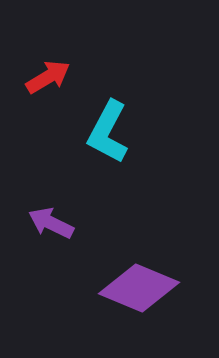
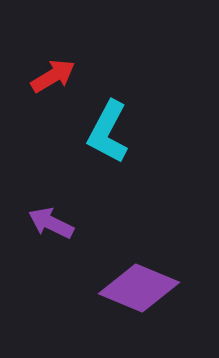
red arrow: moved 5 px right, 1 px up
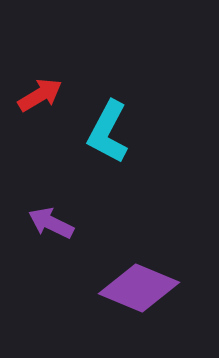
red arrow: moved 13 px left, 19 px down
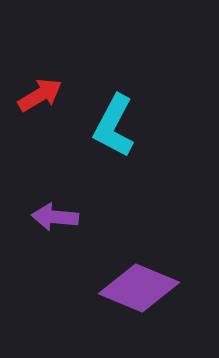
cyan L-shape: moved 6 px right, 6 px up
purple arrow: moved 4 px right, 6 px up; rotated 21 degrees counterclockwise
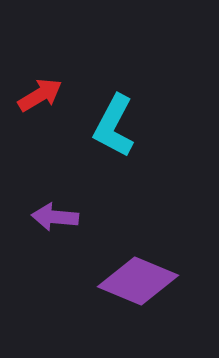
purple diamond: moved 1 px left, 7 px up
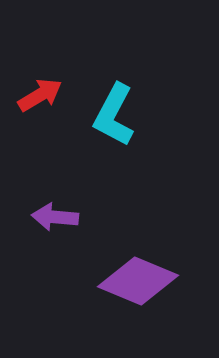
cyan L-shape: moved 11 px up
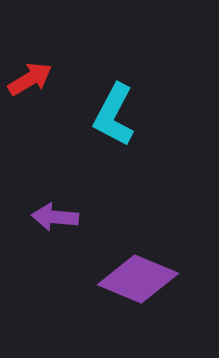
red arrow: moved 10 px left, 16 px up
purple diamond: moved 2 px up
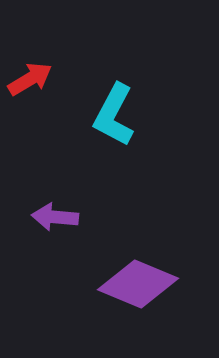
purple diamond: moved 5 px down
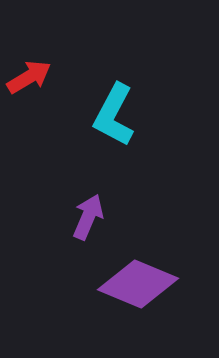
red arrow: moved 1 px left, 2 px up
purple arrow: moved 33 px right; rotated 108 degrees clockwise
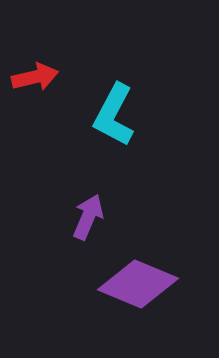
red arrow: moved 6 px right; rotated 18 degrees clockwise
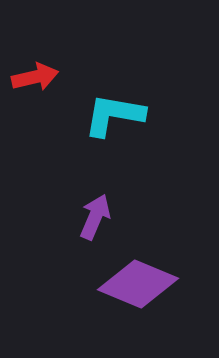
cyan L-shape: rotated 72 degrees clockwise
purple arrow: moved 7 px right
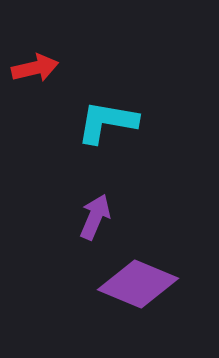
red arrow: moved 9 px up
cyan L-shape: moved 7 px left, 7 px down
